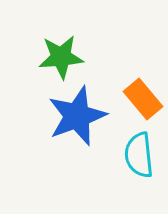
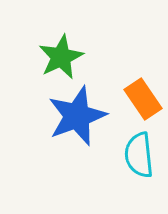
green star: rotated 21 degrees counterclockwise
orange rectangle: rotated 6 degrees clockwise
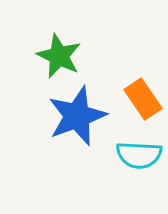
green star: moved 2 px left, 1 px up; rotated 21 degrees counterclockwise
cyan semicircle: rotated 81 degrees counterclockwise
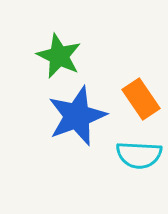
orange rectangle: moved 2 px left
